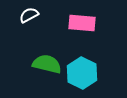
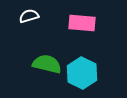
white semicircle: moved 1 px down; rotated 12 degrees clockwise
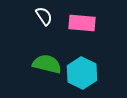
white semicircle: moved 15 px right; rotated 72 degrees clockwise
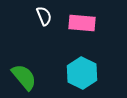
white semicircle: rotated 12 degrees clockwise
green semicircle: moved 23 px left, 13 px down; rotated 36 degrees clockwise
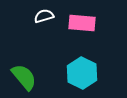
white semicircle: rotated 84 degrees counterclockwise
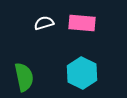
white semicircle: moved 7 px down
green semicircle: rotated 28 degrees clockwise
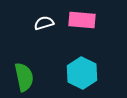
pink rectangle: moved 3 px up
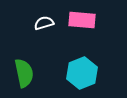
cyan hexagon: rotated 12 degrees clockwise
green semicircle: moved 4 px up
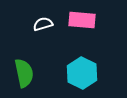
white semicircle: moved 1 px left, 1 px down
cyan hexagon: rotated 12 degrees counterclockwise
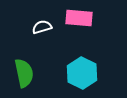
pink rectangle: moved 3 px left, 2 px up
white semicircle: moved 1 px left, 3 px down
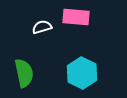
pink rectangle: moved 3 px left, 1 px up
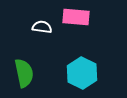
white semicircle: rotated 24 degrees clockwise
